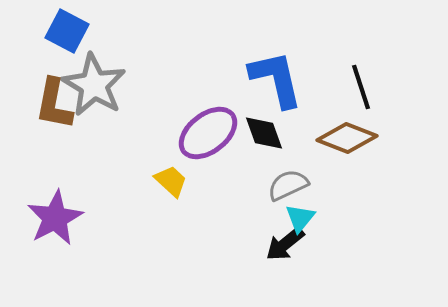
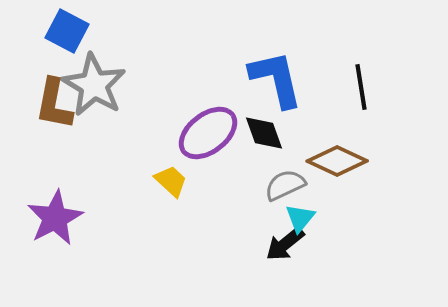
black line: rotated 9 degrees clockwise
brown diamond: moved 10 px left, 23 px down; rotated 4 degrees clockwise
gray semicircle: moved 3 px left
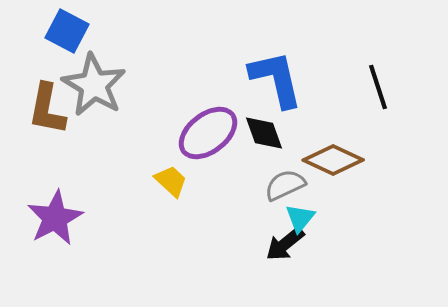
black line: moved 17 px right; rotated 9 degrees counterclockwise
brown L-shape: moved 7 px left, 5 px down
brown diamond: moved 4 px left, 1 px up
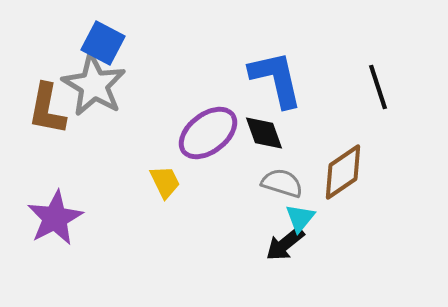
blue square: moved 36 px right, 12 px down
brown diamond: moved 10 px right, 12 px down; rotated 60 degrees counterclockwise
yellow trapezoid: moved 6 px left, 1 px down; rotated 21 degrees clockwise
gray semicircle: moved 3 px left, 2 px up; rotated 42 degrees clockwise
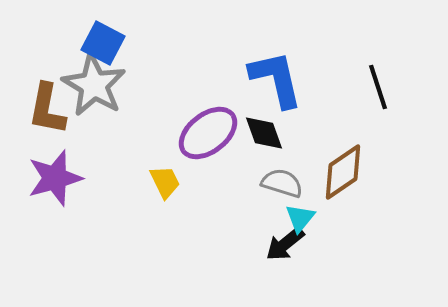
purple star: moved 40 px up; rotated 12 degrees clockwise
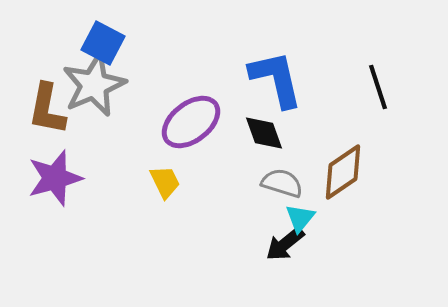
gray star: rotated 18 degrees clockwise
purple ellipse: moved 17 px left, 11 px up
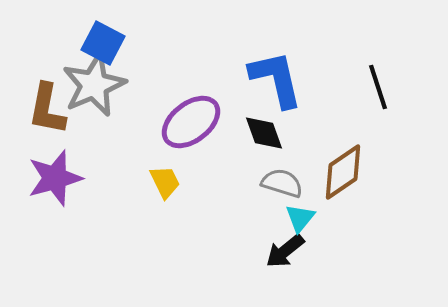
black arrow: moved 7 px down
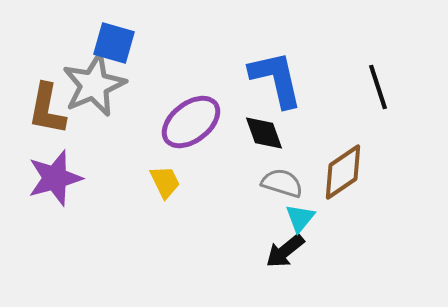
blue square: moved 11 px right; rotated 12 degrees counterclockwise
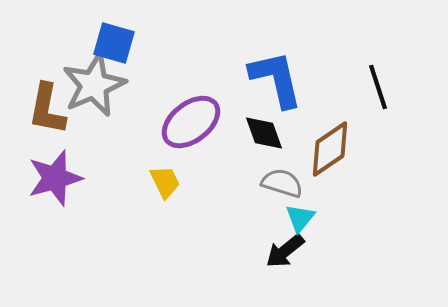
brown diamond: moved 13 px left, 23 px up
